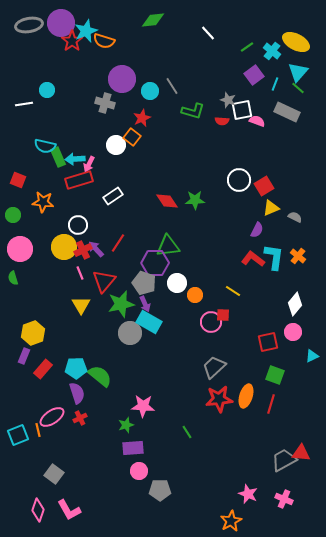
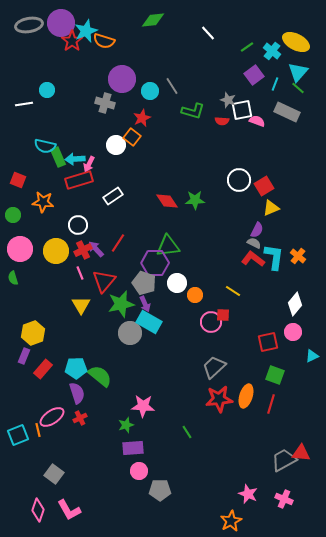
gray semicircle at (295, 217): moved 41 px left, 26 px down
yellow circle at (64, 247): moved 8 px left, 4 px down
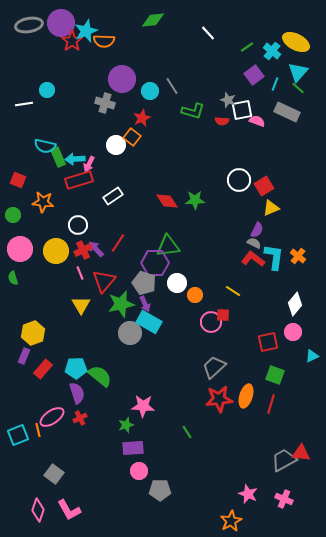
orange semicircle at (104, 41): rotated 15 degrees counterclockwise
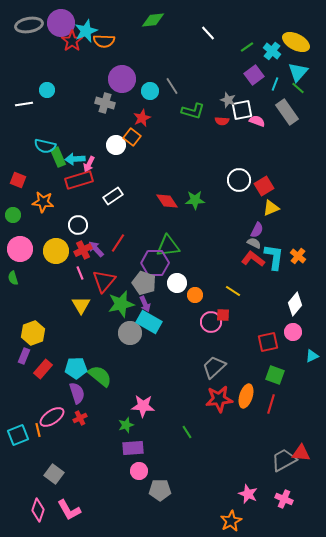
gray rectangle at (287, 112): rotated 30 degrees clockwise
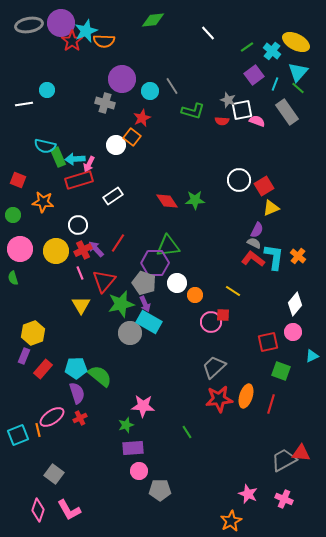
green square at (275, 375): moved 6 px right, 4 px up
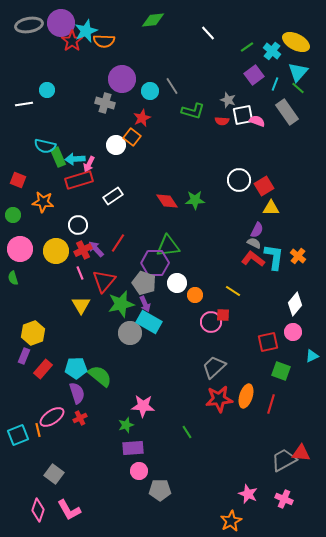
white square at (242, 110): moved 1 px right, 5 px down
yellow triangle at (271, 208): rotated 24 degrees clockwise
